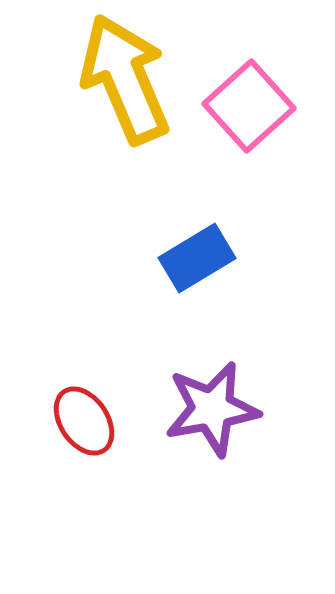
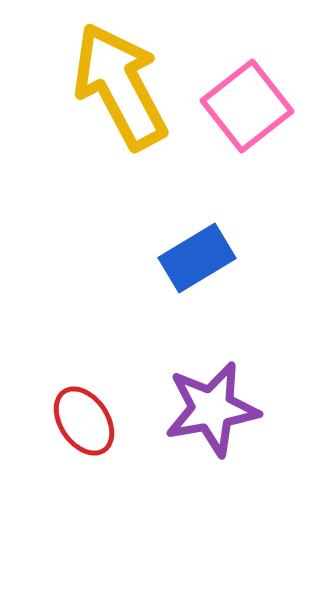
yellow arrow: moved 5 px left, 7 px down; rotated 5 degrees counterclockwise
pink square: moved 2 px left; rotated 4 degrees clockwise
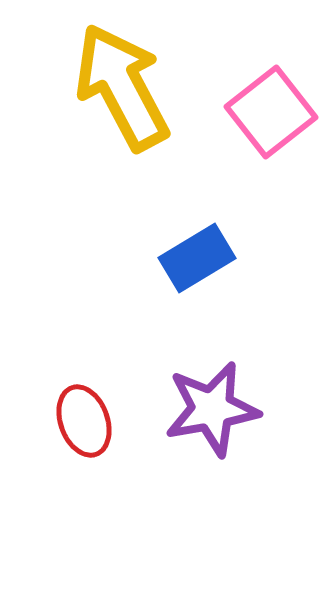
yellow arrow: moved 2 px right, 1 px down
pink square: moved 24 px right, 6 px down
red ellipse: rotated 14 degrees clockwise
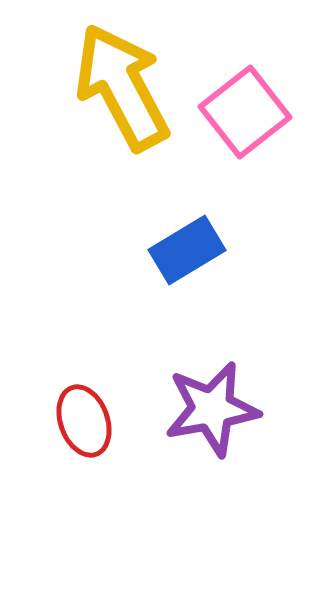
pink square: moved 26 px left
blue rectangle: moved 10 px left, 8 px up
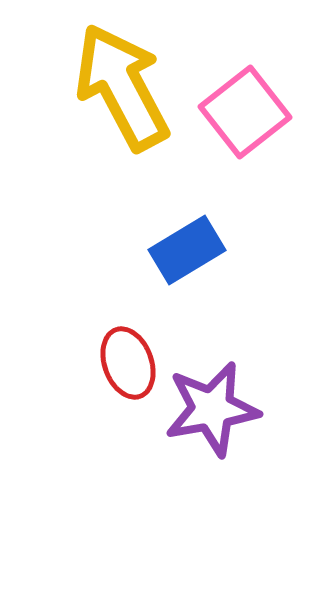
red ellipse: moved 44 px right, 58 px up
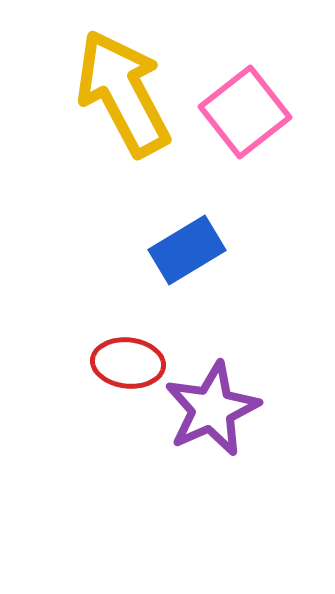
yellow arrow: moved 1 px right, 6 px down
red ellipse: rotated 64 degrees counterclockwise
purple star: rotated 14 degrees counterclockwise
